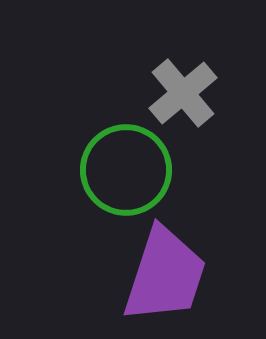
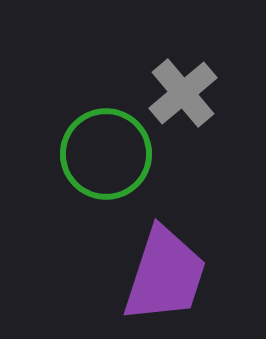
green circle: moved 20 px left, 16 px up
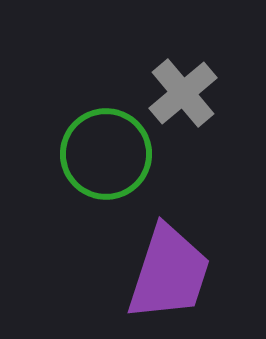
purple trapezoid: moved 4 px right, 2 px up
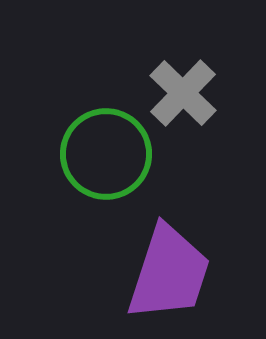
gray cross: rotated 6 degrees counterclockwise
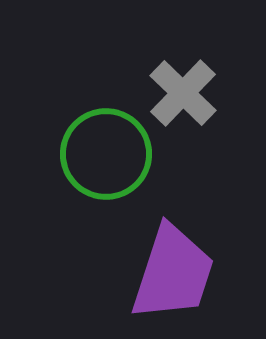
purple trapezoid: moved 4 px right
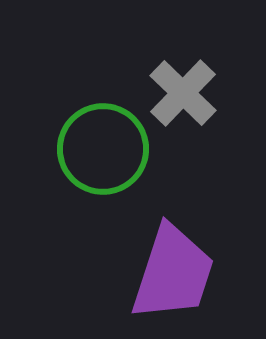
green circle: moved 3 px left, 5 px up
